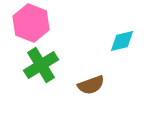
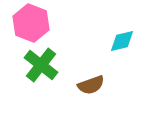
green cross: rotated 20 degrees counterclockwise
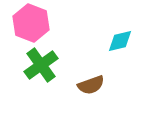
cyan diamond: moved 2 px left
green cross: rotated 16 degrees clockwise
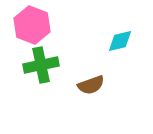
pink hexagon: moved 1 px right, 2 px down
green cross: rotated 24 degrees clockwise
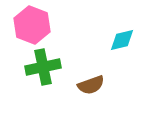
cyan diamond: moved 2 px right, 1 px up
green cross: moved 2 px right, 2 px down
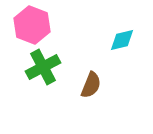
green cross: rotated 16 degrees counterclockwise
brown semicircle: rotated 48 degrees counterclockwise
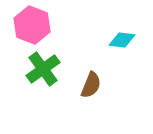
cyan diamond: rotated 20 degrees clockwise
green cross: moved 2 px down; rotated 8 degrees counterclockwise
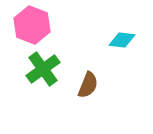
brown semicircle: moved 3 px left
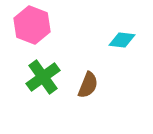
green cross: moved 8 px down
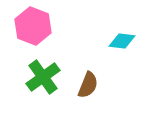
pink hexagon: moved 1 px right, 1 px down
cyan diamond: moved 1 px down
